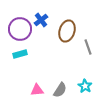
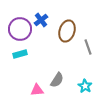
gray semicircle: moved 3 px left, 10 px up
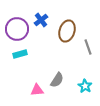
purple circle: moved 3 px left
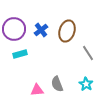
blue cross: moved 10 px down
purple circle: moved 3 px left
gray line: moved 6 px down; rotated 14 degrees counterclockwise
gray semicircle: moved 4 px down; rotated 126 degrees clockwise
cyan star: moved 1 px right, 2 px up
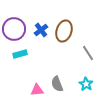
brown ellipse: moved 3 px left
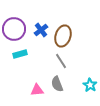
brown ellipse: moved 1 px left, 5 px down
gray line: moved 27 px left, 8 px down
cyan star: moved 4 px right, 1 px down
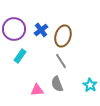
cyan rectangle: moved 2 px down; rotated 40 degrees counterclockwise
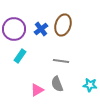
blue cross: moved 1 px up
brown ellipse: moved 11 px up
gray line: rotated 49 degrees counterclockwise
cyan star: rotated 24 degrees counterclockwise
pink triangle: rotated 24 degrees counterclockwise
